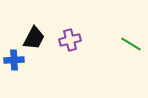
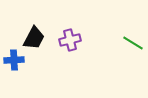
green line: moved 2 px right, 1 px up
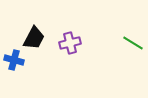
purple cross: moved 3 px down
blue cross: rotated 18 degrees clockwise
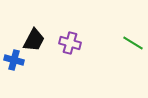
black trapezoid: moved 2 px down
purple cross: rotated 30 degrees clockwise
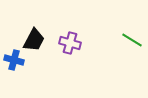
green line: moved 1 px left, 3 px up
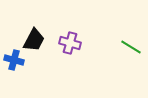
green line: moved 1 px left, 7 px down
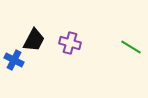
blue cross: rotated 12 degrees clockwise
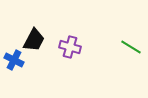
purple cross: moved 4 px down
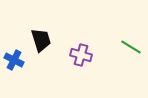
black trapezoid: moved 7 px right; rotated 45 degrees counterclockwise
purple cross: moved 11 px right, 8 px down
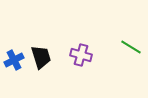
black trapezoid: moved 17 px down
blue cross: rotated 36 degrees clockwise
